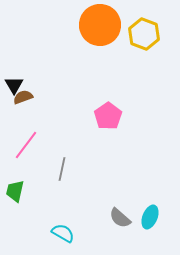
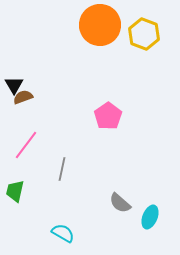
gray semicircle: moved 15 px up
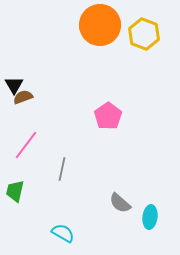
cyan ellipse: rotated 15 degrees counterclockwise
